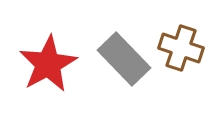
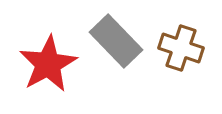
gray rectangle: moved 8 px left, 18 px up
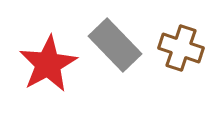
gray rectangle: moved 1 px left, 4 px down
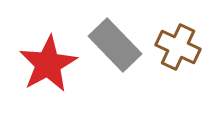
brown cross: moved 3 px left, 1 px up; rotated 6 degrees clockwise
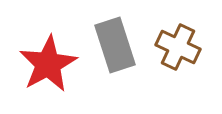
gray rectangle: rotated 26 degrees clockwise
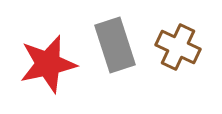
red star: rotated 16 degrees clockwise
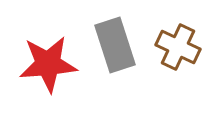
red star: rotated 8 degrees clockwise
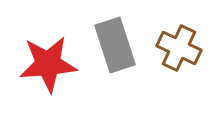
brown cross: moved 1 px right, 1 px down
